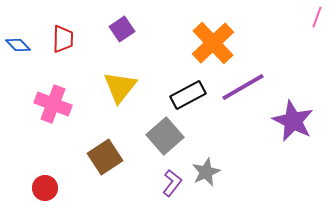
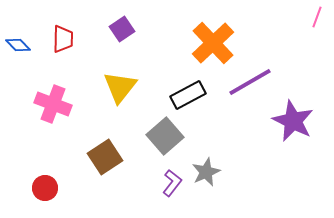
purple line: moved 7 px right, 5 px up
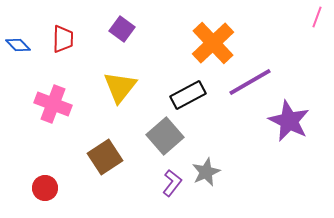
purple square: rotated 20 degrees counterclockwise
purple star: moved 4 px left
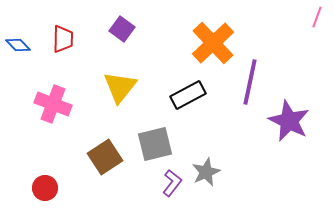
purple line: rotated 48 degrees counterclockwise
gray square: moved 10 px left, 8 px down; rotated 27 degrees clockwise
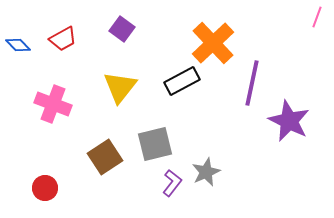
red trapezoid: rotated 60 degrees clockwise
purple line: moved 2 px right, 1 px down
black rectangle: moved 6 px left, 14 px up
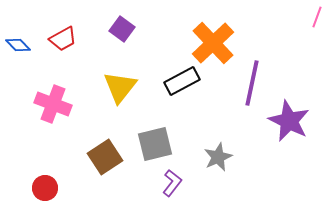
gray star: moved 12 px right, 15 px up
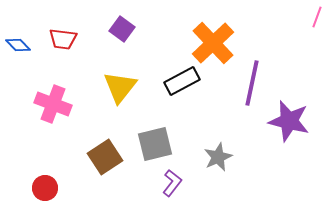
red trapezoid: rotated 36 degrees clockwise
purple star: rotated 12 degrees counterclockwise
